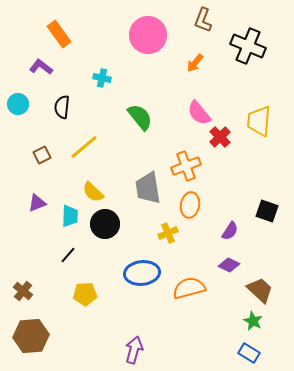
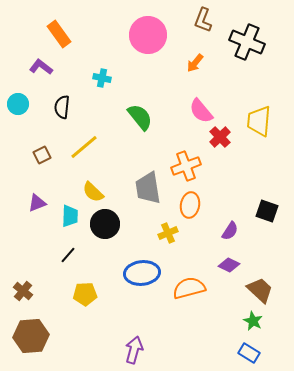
black cross: moved 1 px left, 4 px up
pink semicircle: moved 2 px right, 2 px up
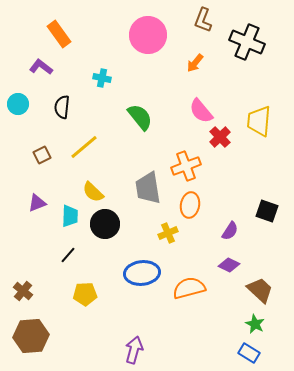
green star: moved 2 px right, 3 px down
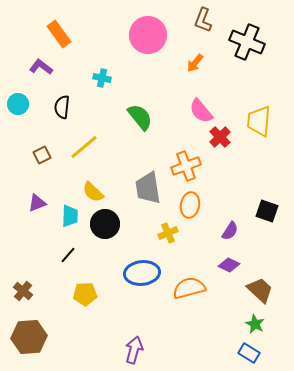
brown hexagon: moved 2 px left, 1 px down
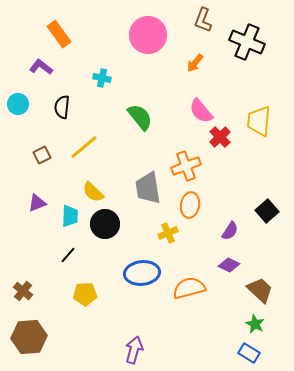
black square: rotated 30 degrees clockwise
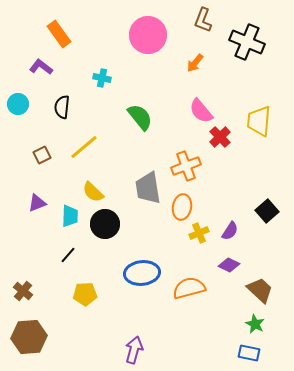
orange ellipse: moved 8 px left, 2 px down
yellow cross: moved 31 px right
blue rectangle: rotated 20 degrees counterclockwise
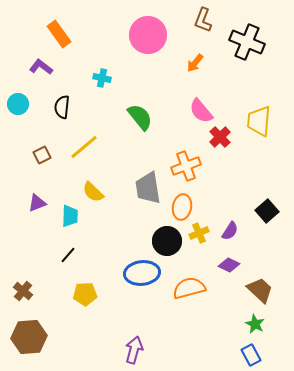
black circle: moved 62 px right, 17 px down
blue rectangle: moved 2 px right, 2 px down; rotated 50 degrees clockwise
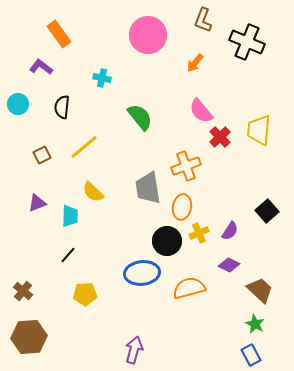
yellow trapezoid: moved 9 px down
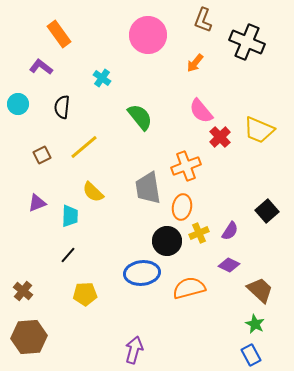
cyan cross: rotated 24 degrees clockwise
yellow trapezoid: rotated 72 degrees counterclockwise
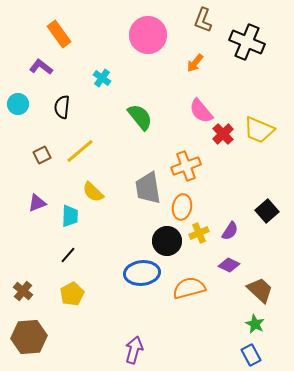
red cross: moved 3 px right, 3 px up
yellow line: moved 4 px left, 4 px down
yellow pentagon: moved 13 px left; rotated 25 degrees counterclockwise
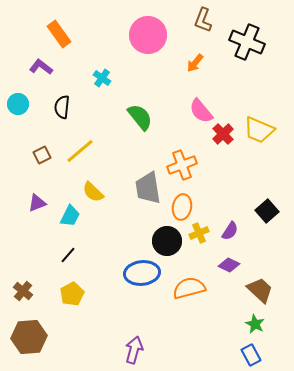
orange cross: moved 4 px left, 1 px up
cyan trapezoid: rotated 25 degrees clockwise
